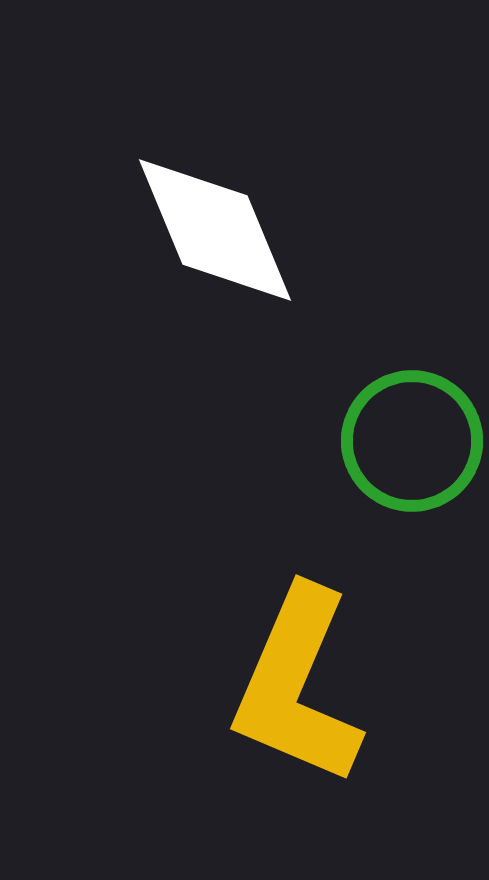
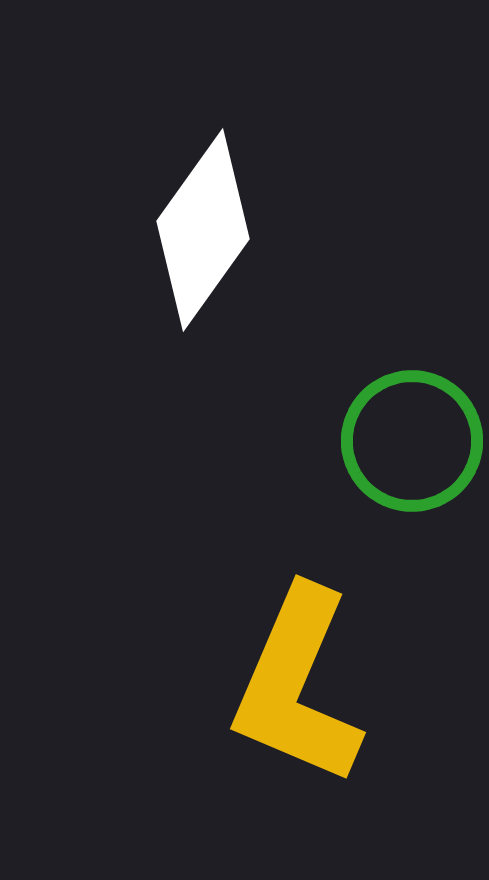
white diamond: moved 12 px left; rotated 58 degrees clockwise
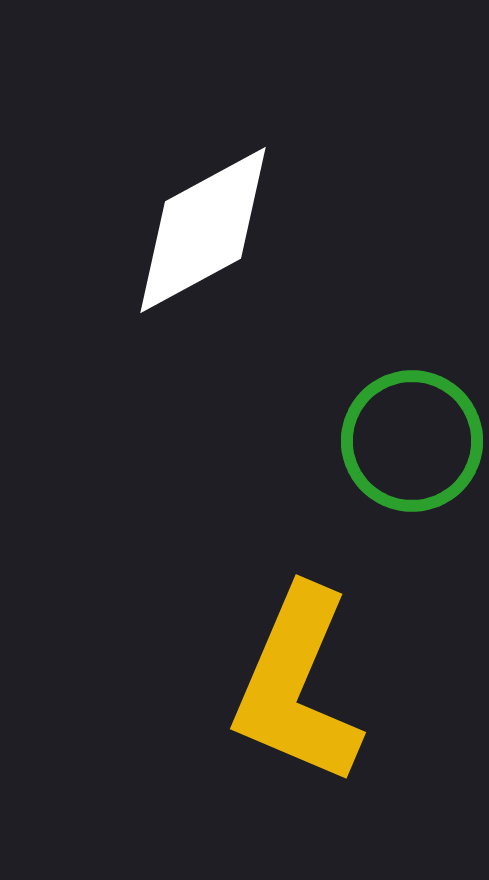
white diamond: rotated 26 degrees clockwise
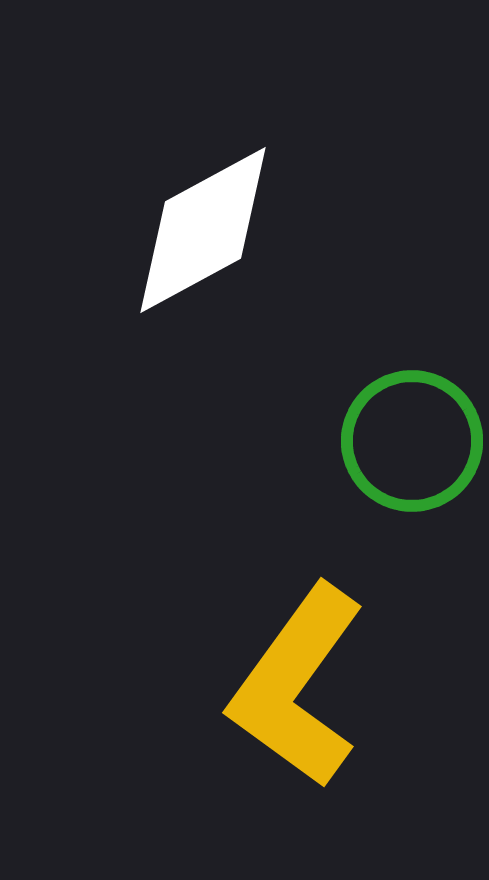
yellow L-shape: rotated 13 degrees clockwise
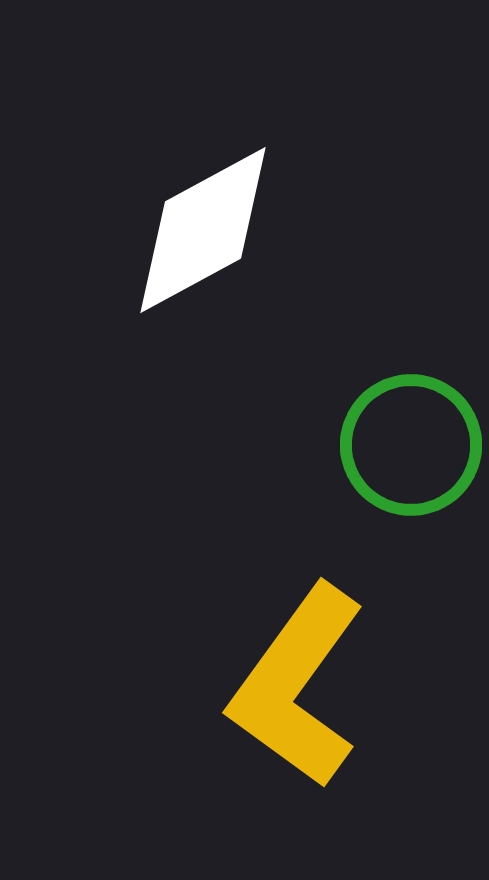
green circle: moved 1 px left, 4 px down
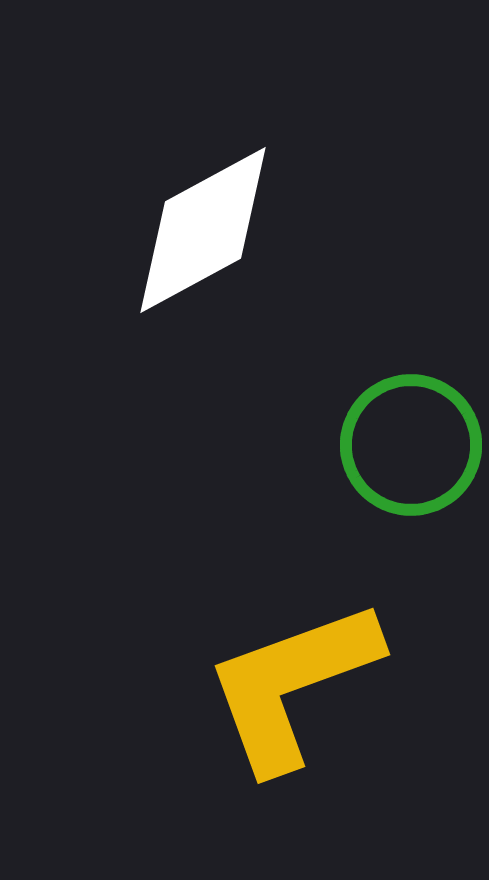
yellow L-shape: moved 5 px left, 1 px up; rotated 34 degrees clockwise
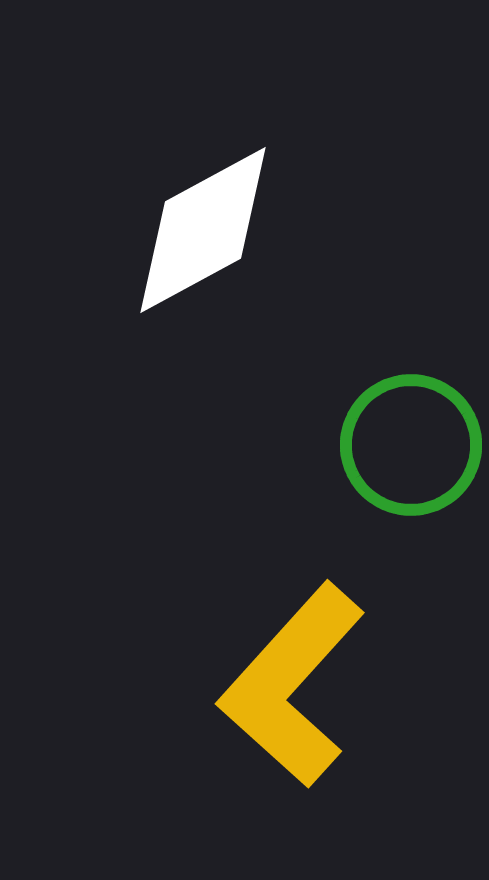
yellow L-shape: rotated 28 degrees counterclockwise
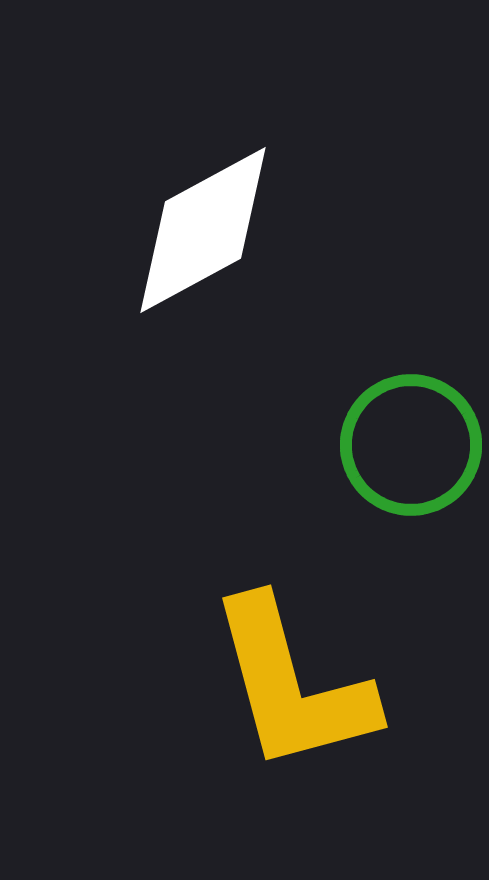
yellow L-shape: rotated 57 degrees counterclockwise
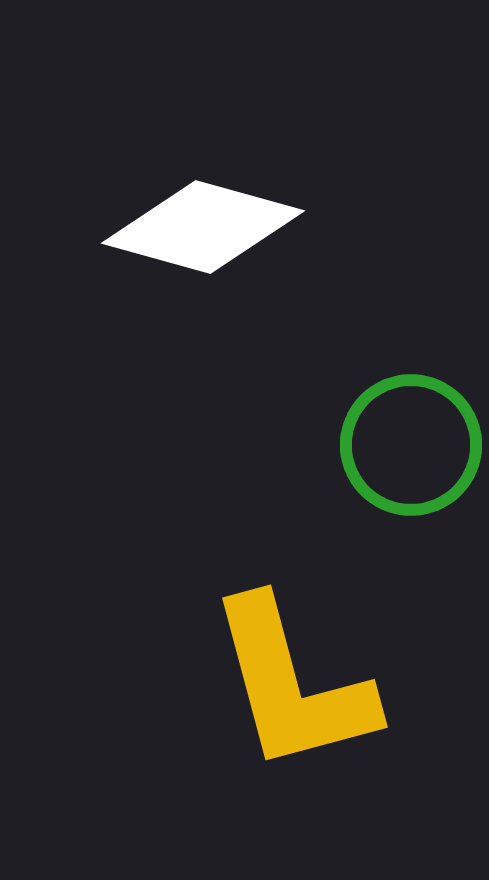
white diamond: moved 3 px up; rotated 44 degrees clockwise
